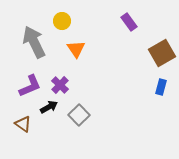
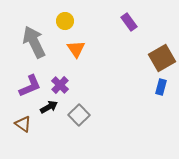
yellow circle: moved 3 px right
brown square: moved 5 px down
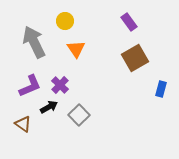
brown square: moved 27 px left
blue rectangle: moved 2 px down
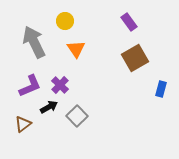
gray square: moved 2 px left, 1 px down
brown triangle: rotated 48 degrees clockwise
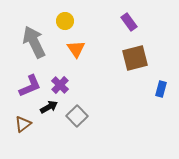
brown square: rotated 16 degrees clockwise
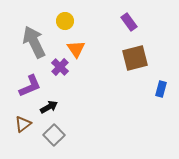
purple cross: moved 18 px up
gray square: moved 23 px left, 19 px down
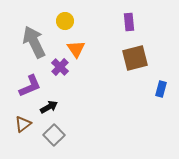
purple rectangle: rotated 30 degrees clockwise
